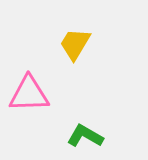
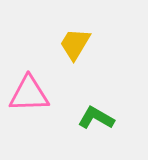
green L-shape: moved 11 px right, 18 px up
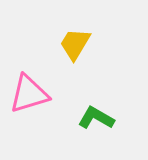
pink triangle: rotated 15 degrees counterclockwise
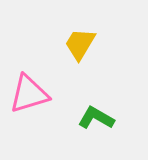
yellow trapezoid: moved 5 px right
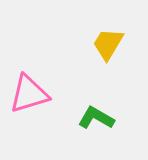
yellow trapezoid: moved 28 px right
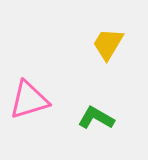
pink triangle: moved 6 px down
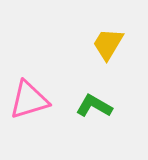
green L-shape: moved 2 px left, 12 px up
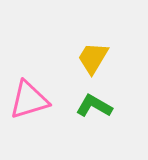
yellow trapezoid: moved 15 px left, 14 px down
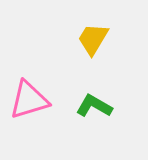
yellow trapezoid: moved 19 px up
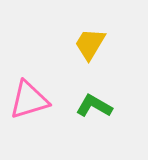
yellow trapezoid: moved 3 px left, 5 px down
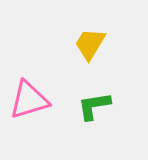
green L-shape: rotated 39 degrees counterclockwise
